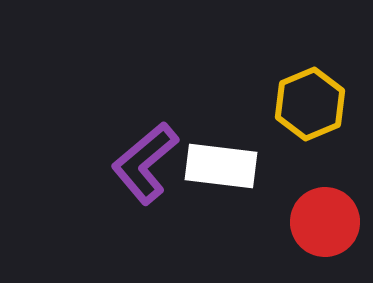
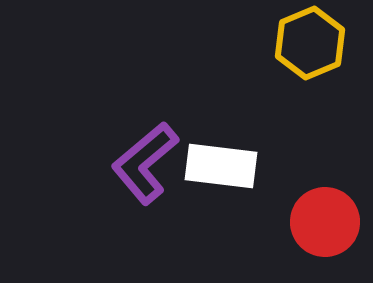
yellow hexagon: moved 61 px up
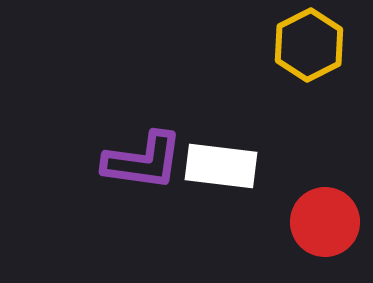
yellow hexagon: moved 1 px left, 2 px down; rotated 4 degrees counterclockwise
purple L-shape: moved 2 px left, 2 px up; rotated 132 degrees counterclockwise
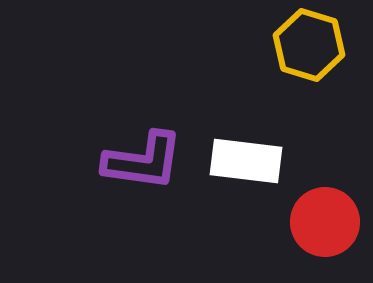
yellow hexagon: rotated 16 degrees counterclockwise
white rectangle: moved 25 px right, 5 px up
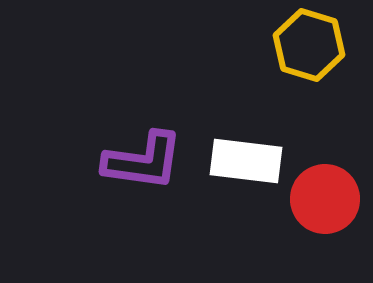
red circle: moved 23 px up
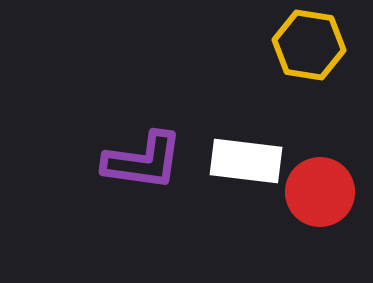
yellow hexagon: rotated 8 degrees counterclockwise
red circle: moved 5 px left, 7 px up
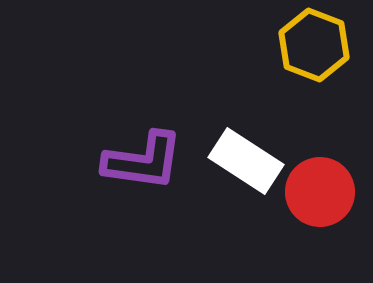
yellow hexagon: moved 5 px right; rotated 12 degrees clockwise
white rectangle: rotated 26 degrees clockwise
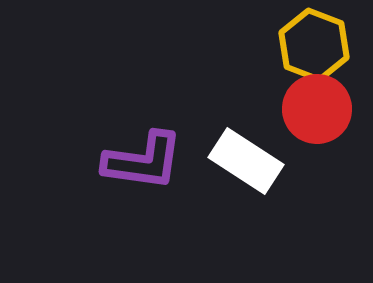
red circle: moved 3 px left, 83 px up
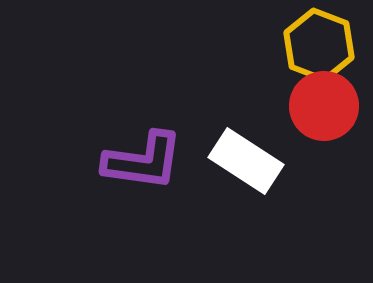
yellow hexagon: moved 5 px right
red circle: moved 7 px right, 3 px up
